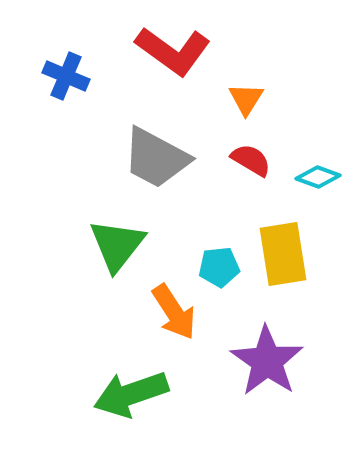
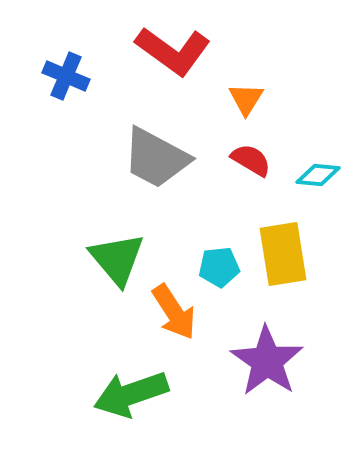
cyan diamond: moved 2 px up; rotated 15 degrees counterclockwise
green triangle: moved 14 px down; rotated 18 degrees counterclockwise
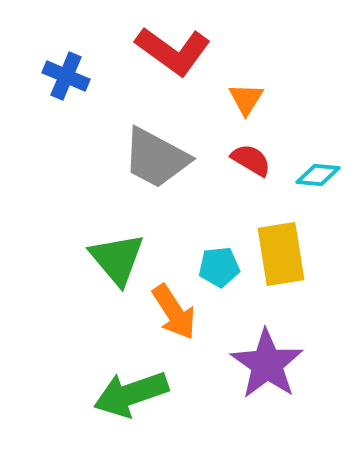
yellow rectangle: moved 2 px left
purple star: moved 3 px down
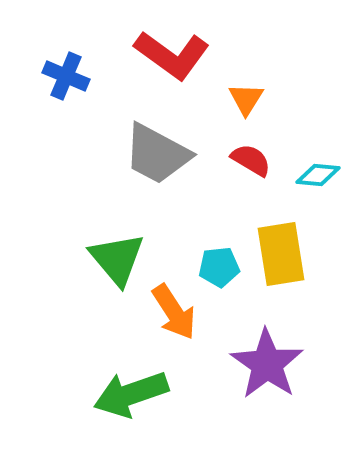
red L-shape: moved 1 px left, 4 px down
gray trapezoid: moved 1 px right, 4 px up
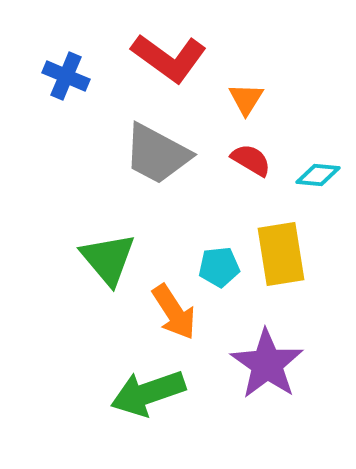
red L-shape: moved 3 px left, 3 px down
green triangle: moved 9 px left
green arrow: moved 17 px right, 1 px up
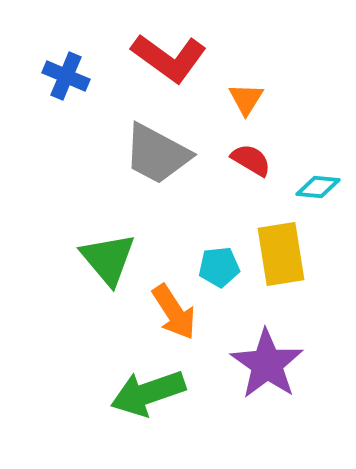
cyan diamond: moved 12 px down
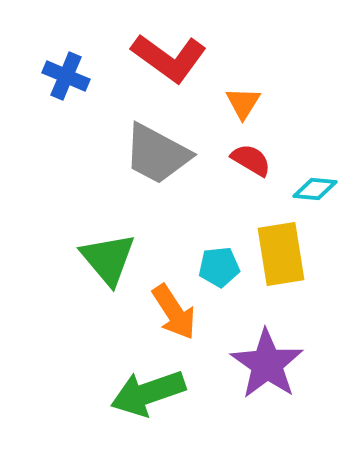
orange triangle: moved 3 px left, 4 px down
cyan diamond: moved 3 px left, 2 px down
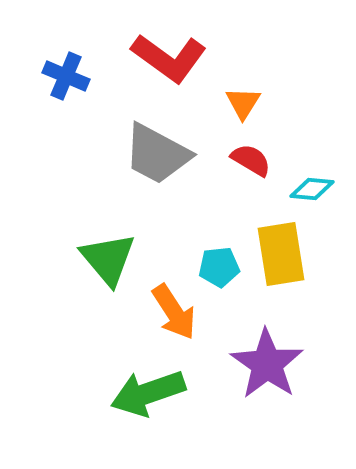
cyan diamond: moved 3 px left
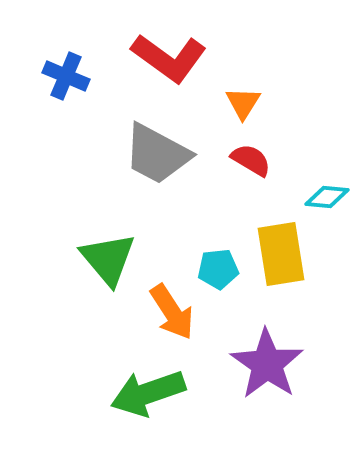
cyan diamond: moved 15 px right, 8 px down
cyan pentagon: moved 1 px left, 2 px down
orange arrow: moved 2 px left
